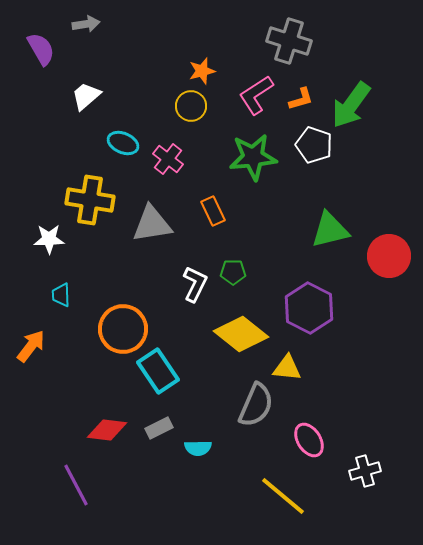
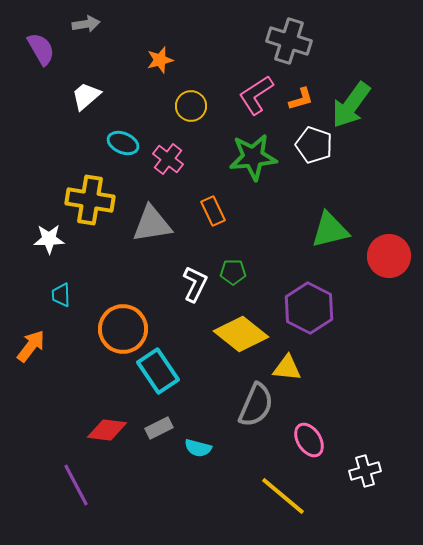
orange star: moved 42 px left, 11 px up
cyan semicircle: rotated 16 degrees clockwise
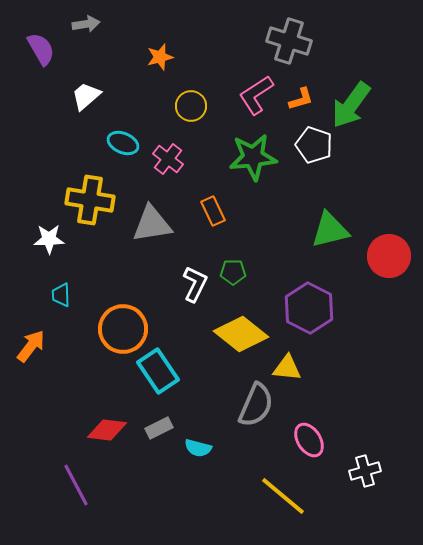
orange star: moved 3 px up
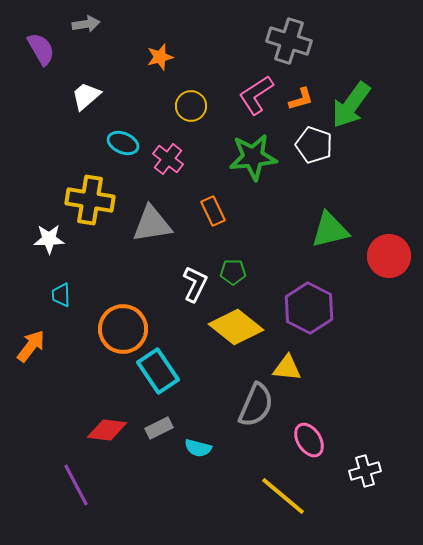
yellow diamond: moved 5 px left, 7 px up
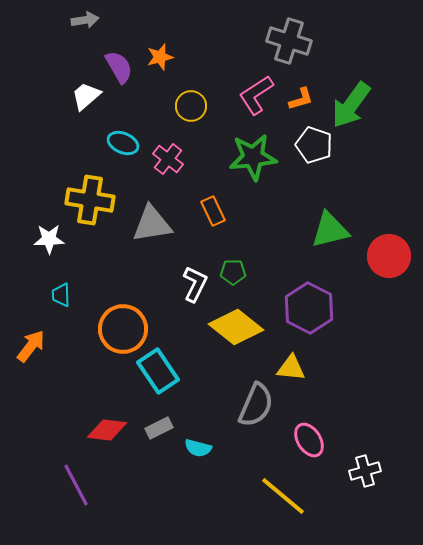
gray arrow: moved 1 px left, 4 px up
purple semicircle: moved 78 px right, 18 px down
yellow triangle: moved 4 px right
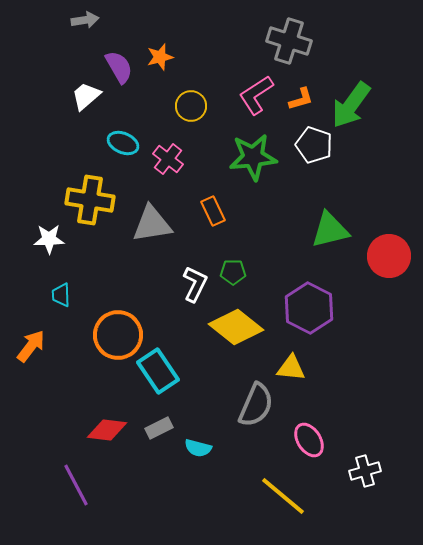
orange circle: moved 5 px left, 6 px down
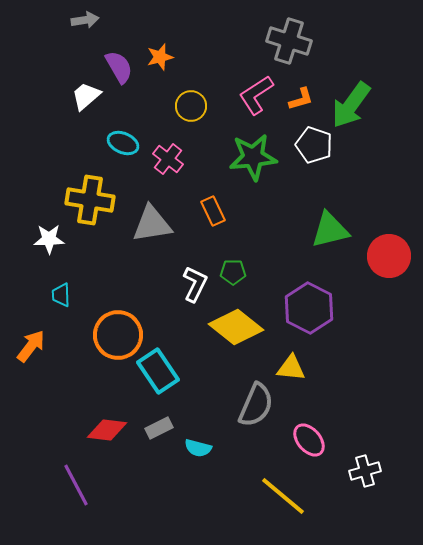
pink ellipse: rotated 8 degrees counterclockwise
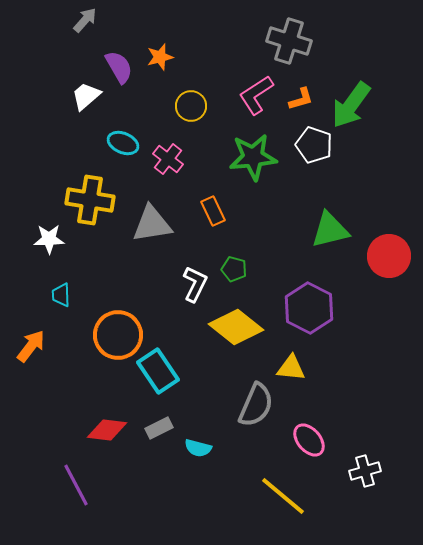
gray arrow: rotated 40 degrees counterclockwise
green pentagon: moved 1 px right, 3 px up; rotated 15 degrees clockwise
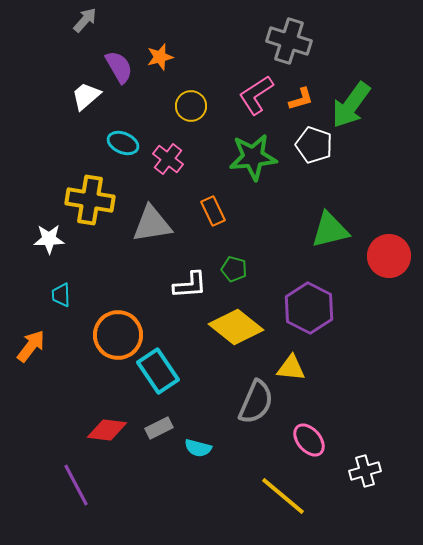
white L-shape: moved 5 px left, 1 px down; rotated 60 degrees clockwise
gray semicircle: moved 3 px up
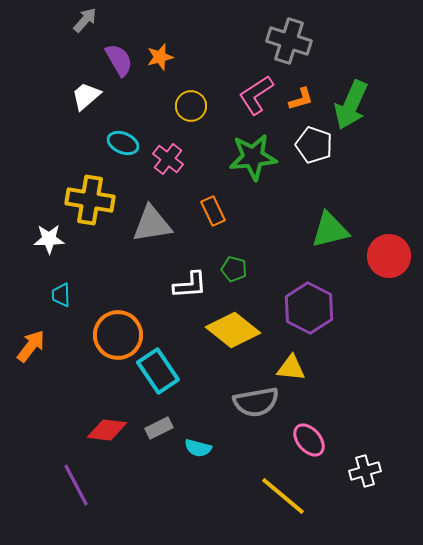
purple semicircle: moved 7 px up
green arrow: rotated 12 degrees counterclockwise
yellow diamond: moved 3 px left, 3 px down
gray semicircle: rotated 57 degrees clockwise
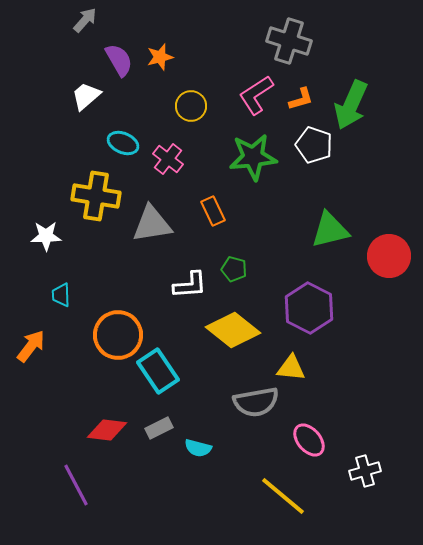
yellow cross: moved 6 px right, 4 px up
white star: moved 3 px left, 3 px up
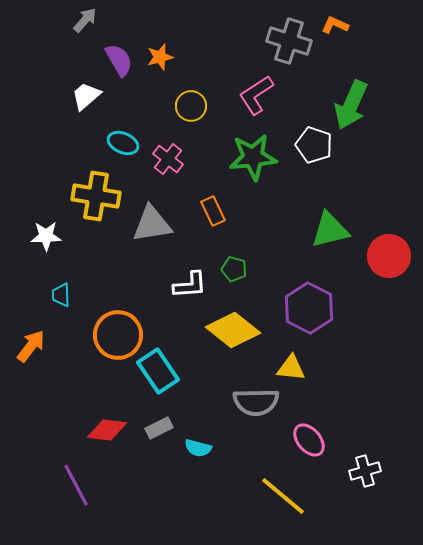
orange L-shape: moved 34 px right, 74 px up; rotated 140 degrees counterclockwise
gray semicircle: rotated 9 degrees clockwise
